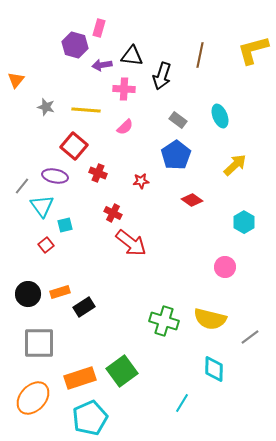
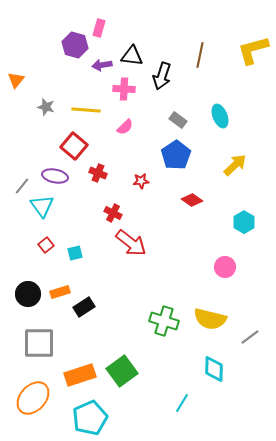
cyan square at (65, 225): moved 10 px right, 28 px down
orange rectangle at (80, 378): moved 3 px up
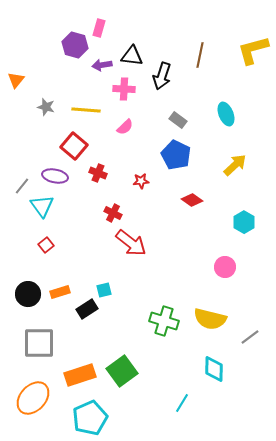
cyan ellipse at (220, 116): moved 6 px right, 2 px up
blue pentagon at (176, 155): rotated 12 degrees counterclockwise
cyan square at (75, 253): moved 29 px right, 37 px down
black rectangle at (84, 307): moved 3 px right, 2 px down
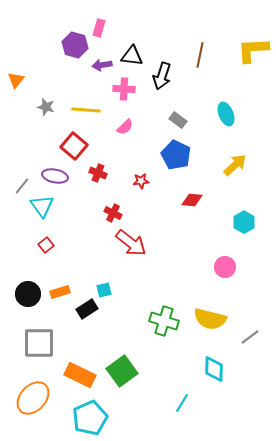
yellow L-shape at (253, 50): rotated 12 degrees clockwise
red diamond at (192, 200): rotated 30 degrees counterclockwise
orange rectangle at (80, 375): rotated 44 degrees clockwise
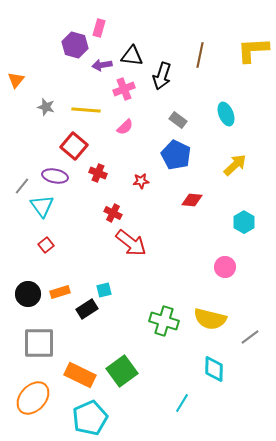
pink cross at (124, 89): rotated 25 degrees counterclockwise
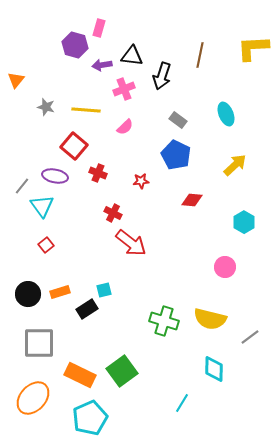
yellow L-shape at (253, 50): moved 2 px up
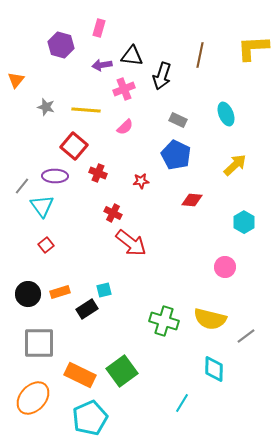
purple hexagon at (75, 45): moved 14 px left
gray rectangle at (178, 120): rotated 12 degrees counterclockwise
purple ellipse at (55, 176): rotated 10 degrees counterclockwise
gray line at (250, 337): moved 4 px left, 1 px up
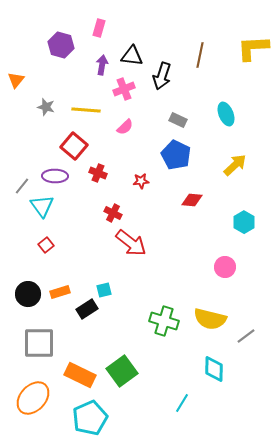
purple arrow at (102, 65): rotated 108 degrees clockwise
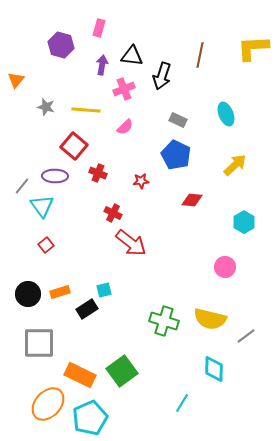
orange ellipse at (33, 398): moved 15 px right, 6 px down
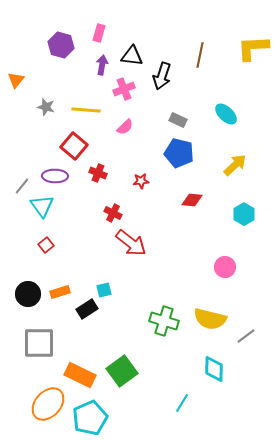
pink rectangle at (99, 28): moved 5 px down
cyan ellipse at (226, 114): rotated 25 degrees counterclockwise
blue pentagon at (176, 155): moved 3 px right, 2 px up; rotated 12 degrees counterclockwise
cyan hexagon at (244, 222): moved 8 px up
